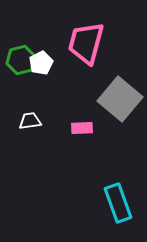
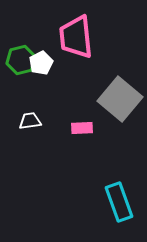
pink trapezoid: moved 10 px left, 6 px up; rotated 21 degrees counterclockwise
cyan rectangle: moved 1 px right, 1 px up
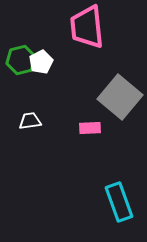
pink trapezoid: moved 11 px right, 10 px up
white pentagon: moved 1 px up
gray square: moved 2 px up
pink rectangle: moved 8 px right
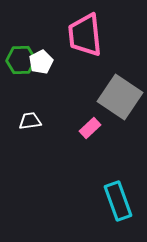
pink trapezoid: moved 2 px left, 8 px down
green hexagon: rotated 12 degrees clockwise
gray square: rotated 6 degrees counterclockwise
pink rectangle: rotated 40 degrees counterclockwise
cyan rectangle: moved 1 px left, 1 px up
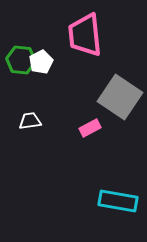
green hexagon: rotated 8 degrees clockwise
pink rectangle: rotated 15 degrees clockwise
cyan rectangle: rotated 60 degrees counterclockwise
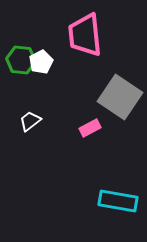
white trapezoid: rotated 30 degrees counterclockwise
